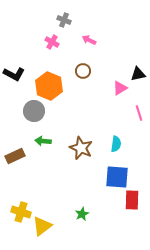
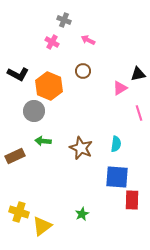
pink arrow: moved 1 px left
black L-shape: moved 4 px right
yellow cross: moved 2 px left
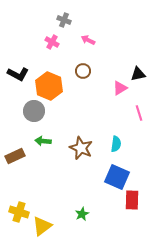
blue square: rotated 20 degrees clockwise
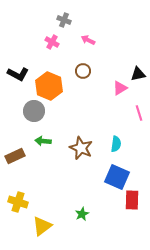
yellow cross: moved 1 px left, 10 px up
